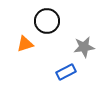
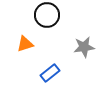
black circle: moved 6 px up
blue rectangle: moved 16 px left, 1 px down; rotated 12 degrees counterclockwise
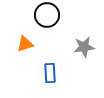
blue rectangle: rotated 54 degrees counterclockwise
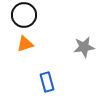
black circle: moved 23 px left
blue rectangle: moved 3 px left, 9 px down; rotated 12 degrees counterclockwise
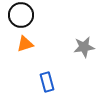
black circle: moved 3 px left
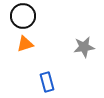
black circle: moved 2 px right, 1 px down
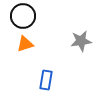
gray star: moved 3 px left, 6 px up
blue rectangle: moved 1 px left, 2 px up; rotated 24 degrees clockwise
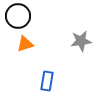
black circle: moved 5 px left
blue rectangle: moved 1 px right, 1 px down
